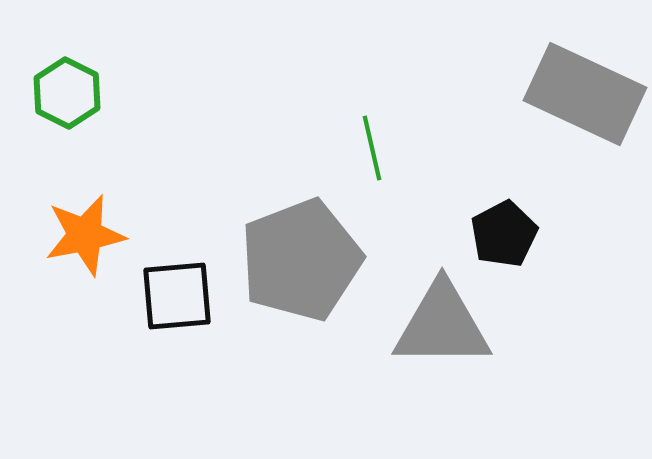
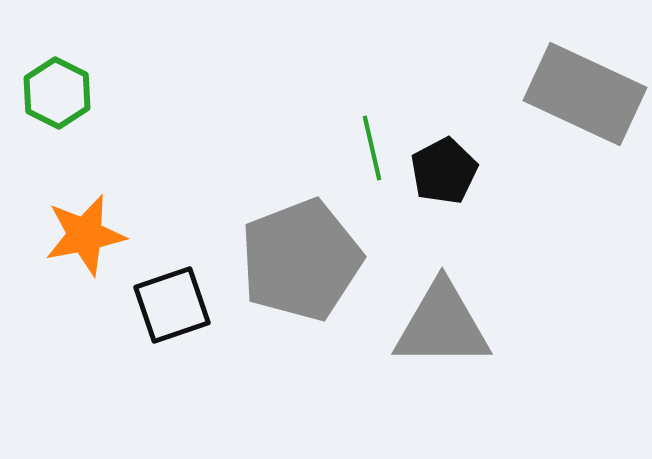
green hexagon: moved 10 px left
black pentagon: moved 60 px left, 63 px up
black square: moved 5 px left, 9 px down; rotated 14 degrees counterclockwise
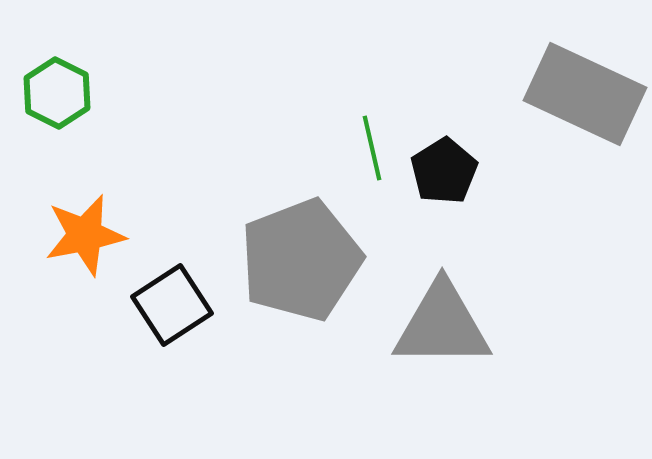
black pentagon: rotated 4 degrees counterclockwise
black square: rotated 14 degrees counterclockwise
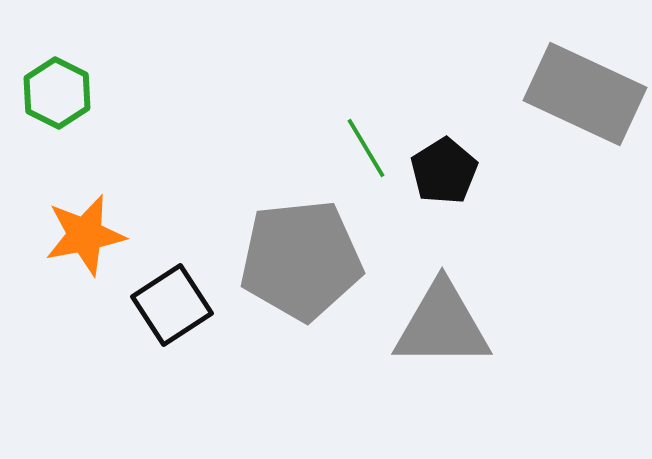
green line: moved 6 px left; rotated 18 degrees counterclockwise
gray pentagon: rotated 15 degrees clockwise
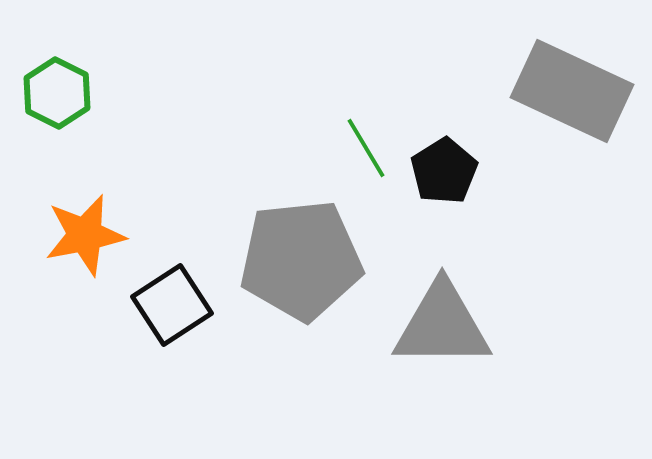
gray rectangle: moved 13 px left, 3 px up
